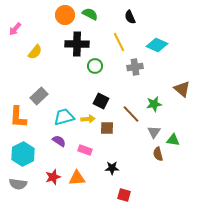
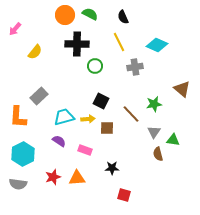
black semicircle: moved 7 px left
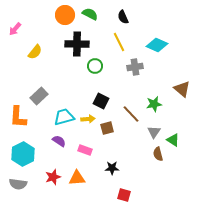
brown square: rotated 16 degrees counterclockwise
green triangle: rotated 24 degrees clockwise
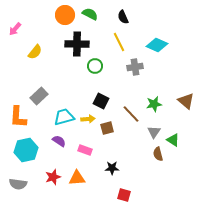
brown triangle: moved 4 px right, 12 px down
cyan hexagon: moved 3 px right, 4 px up; rotated 15 degrees clockwise
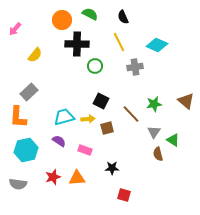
orange circle: moved 3 px left, 5 px down
yellow semicircle: moved 3 px down
gray rectangle: moved 10 px left, 4 px up
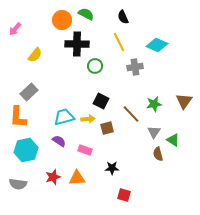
green semicircle: moved 4 px left
brown triangle: moved 2 px left; rotated 24 degrees clockwise
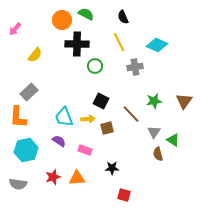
green star: moved 3 px up
cyan trapezoid: rotated 95 degrees counterclockwise
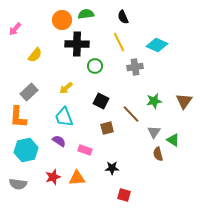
green semicircle: rotated 35 degrees counterclockwise
yellow arrow: moved 22 px left, 31 px up; rotated 144 degrees clockwise
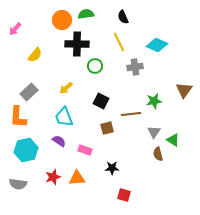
brown triangle: moved 11 px up
brown line: rotated 54 degrees counterclockwise
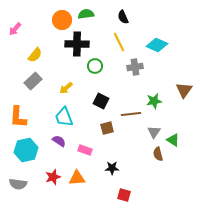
gray rectangle: moved 4 px right, 11 px up
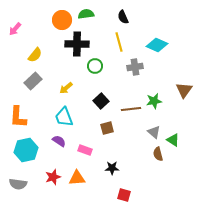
yellow line: rotated 12 degrees clockwise
black square: rotated 21 degrees clockwise
brown line: moved 5 px up
gray triangle: rotated 24 degrees counterclockwise
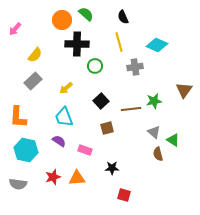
green semicircle: rotated 49 degrees clockwise
cyan hexagon: rotated 25 degrees clockwise
